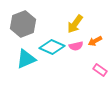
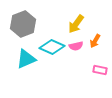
yellow arrow: moved 1 px right
orange arrow: rotated 32 degrees counterclockwise
pink rectangle: rotated 24 degrees counterclockwise
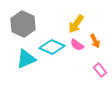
gray hexagon: rotated 15 degrees counterclockwise
orange arrow: rotated 56 degrees counterclockwise
pink semicircle: moved 1 px right, 1 px up; rotated 48 degrees clockwise
pink rectangle: rotated 40 degrees clockwise
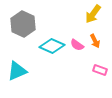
yellow arrow: moved 17 px right, 10 px up
cyan diamond: moved 1 px up
cyan triangle: moved 9 px left, 12 px down
pink rectangle: rotated 32 degrees counterclockwise
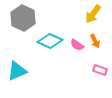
gray hexagon: moved 6 px up
cyan diamond: moved 2 px left, 5 px up
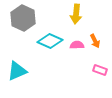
yellow arrow: moved 17 px left; rotated 30 degrees counterclockwise
pink semicircle: rotated 144 degrees clockwise
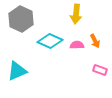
gray hexagon: moved 2 px left, 1 px down
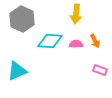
gray hexagon: moved 1 px right
cyan diamond: rotated 20 degrees counterclockwise
pink semicircle: moved 1 px left, 1 px up
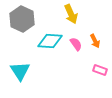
yellow arrow: moved 5 px left; rotated 30 degrees counterclockwise
pink semicircle: rotated 56 degrees clockwise
cyan triangle: moved 3 px right; rotated 40 degrees counterclockwise
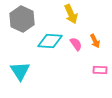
pink rectangle: rotated 16 degrees counterclockwise
